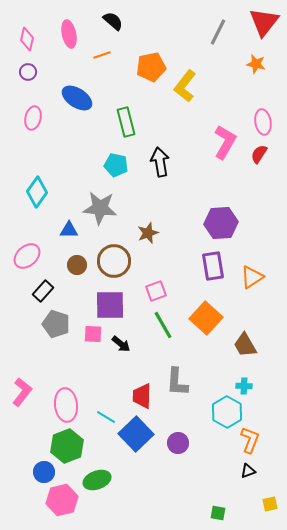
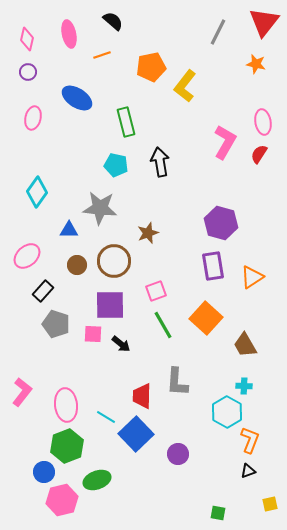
purple hexagon at (221, 223): rotated 20 degrees clockwise
purple circle at (178, 443): moved 11 px down
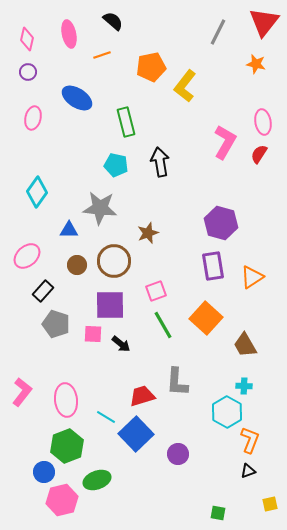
red trapezoid at (142, 396): rotated 72 degrees clockwise
pink ellipse at (66, 405): moved 5 px up
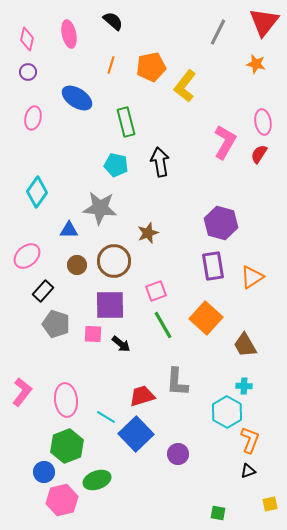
orange line at (102, 55): moved 9 px right, 10 px down; rotated 54 degrees counterclockwise
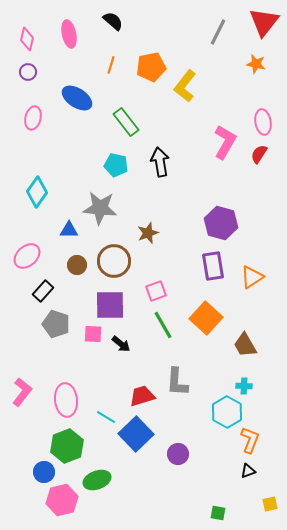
green rectangle at (126, 122): rotated 24 degrees counterclockwise
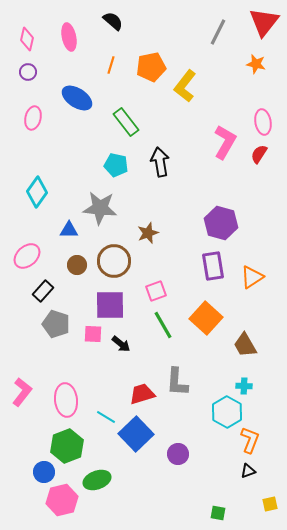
pink ellipse at (69, 34): moved 3 px down
red trapezoid at (142, 396): moved 2 px up
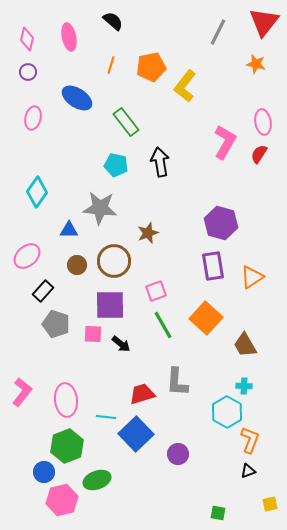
cyan line at (106, 417): rotated 24 degrees counterclockwise
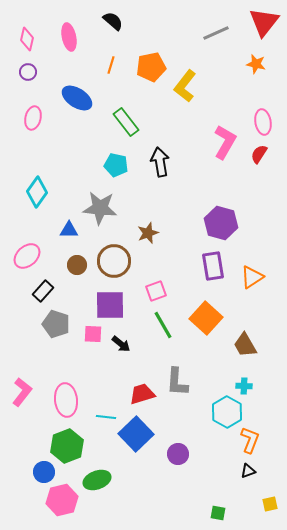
gray line at (218, 32): moved 2 px left, 1 px down; rotated 40 degrees clockwise
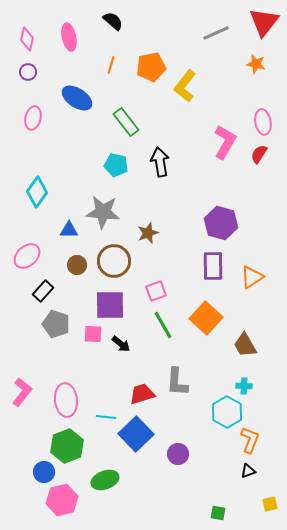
gray star at (100, 208): moved 3 px right, 4 px down
purple rectangle at (213, 266): rotated 8 degrees clockwise
green ellipse at (97, 480): moved 8 px right
